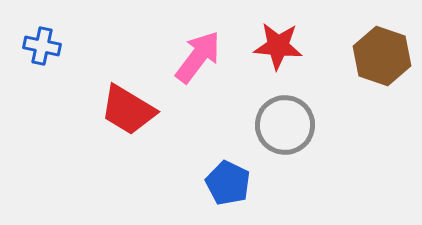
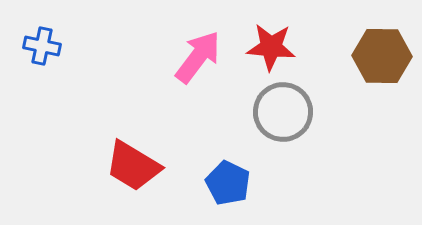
red star: moved 7 px left, 1 px down
brown hexagon: rotated 18 degrees counterclockwise
red trapezoid: moved 5 px right, 56 px down
gray circle: moved 2 px left, 13 px up
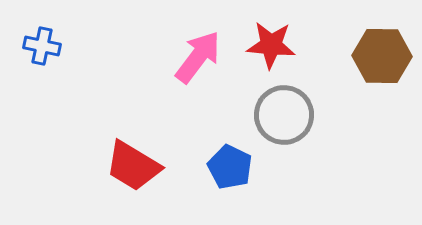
red star: moved 2 px up
gray circle: moved 1 px right, 3 px down
blue pentagon: moved 2 px right, 16 px up
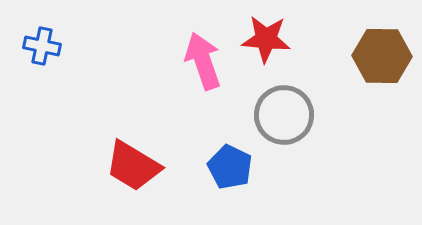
red star: moved 5 px left, 6 px up
pink arrow: moved 5 px right, 4 px down; rotated 56 degrees counterclockwise
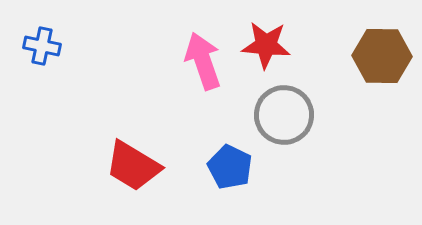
red star: moved 6 px down
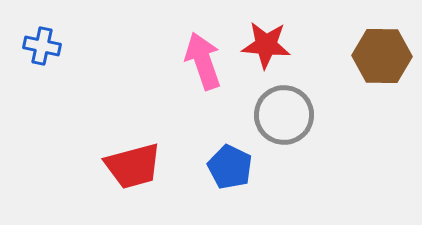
red trapezoid: rotated 46 degrees counterclockwise
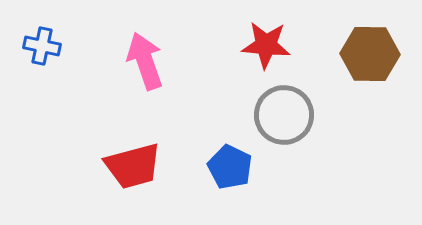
brown hexagon: moved 12 px left, 2 px up
pink arrow: moved 58 px left
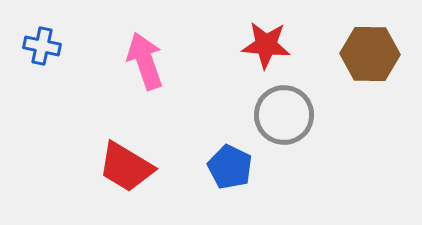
red trapezoid: moved 7 px left, 1 px down; rotated 46 degrees clockwise
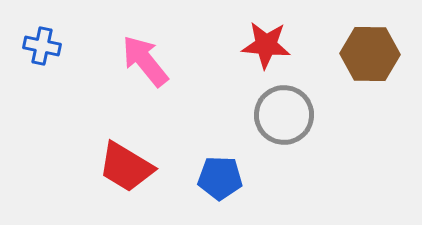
pink arrow: rotated 20 degrees counterclockwise
blue pentagon: moved 10 px left, 11 px down; rotated 24 degrees counterclockwise
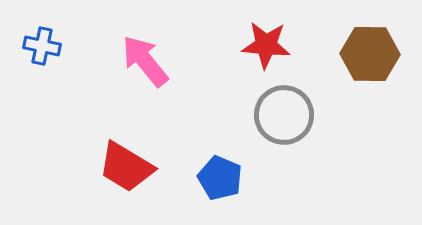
blue pentagon: rotated 21 degrees clockwise
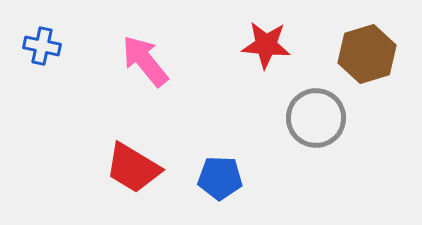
brown hexagon: moved 3 px left; rotated 18 degrees counterclockwise
gray circle: moved 32 px right, 3 px down
red trapezoid: moved 7 px right, 1 px down
blue pentagon: rotated 21 degrees counterclockwise
